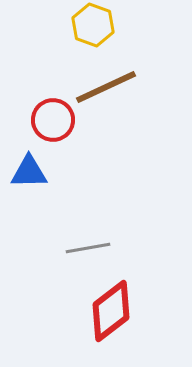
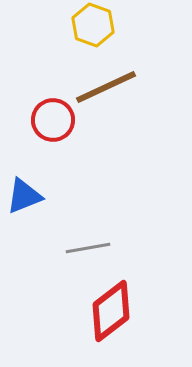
blue triangle: moved 5 px left, 24 px down; rotated 21 degrees counterclockwise
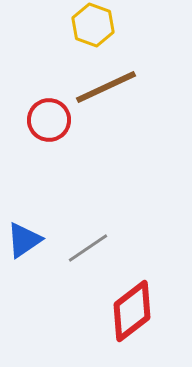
red circle: moved 4 px left
blue triangle: moved 44 px down; rotated 12 degrees counterclockwise
gray line: rotated 24 degrees counterclockwise
red diamond: moved 21 px right
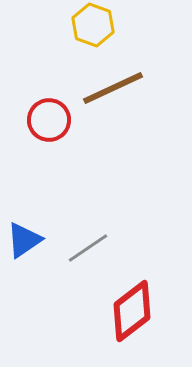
brown line: moved 7 px right, 1 px down
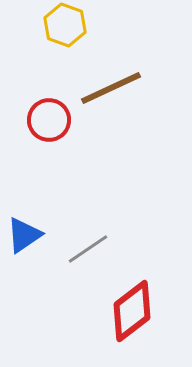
yellow hexagon: moved 28 px left
brown line: moved 2 px left
blue triangle: moved 5 px up
gray line: moved 1 px down
